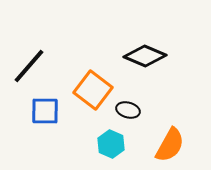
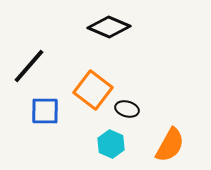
black diamond: moved 36 px left, 29 px up
black ellipse: moved 1 px left, 1 px up
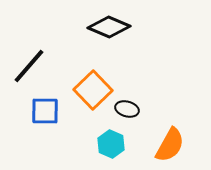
orange square: rotated 9 degrees clockwise
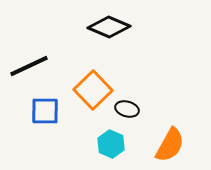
black line: rotated 24 degrees clockwise
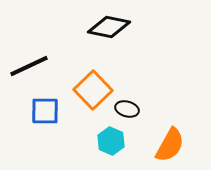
black diamond: rotated 12 degrees counterclockwise
cyan hexagon: moved 3 px up
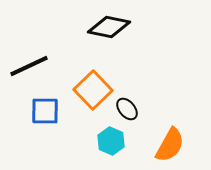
black ellipse: rotated 35 degrees clockwise
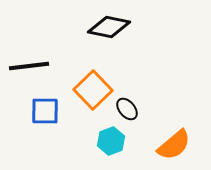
black line: rotated 18 degrees clockwise
cyan hexagon: rotated 16 degrees clockwise
orange semicircle: moved 4 px right; rotated 21 degrees clockwise
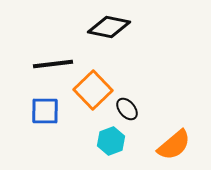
black line: moved 24 px right, 2 px up
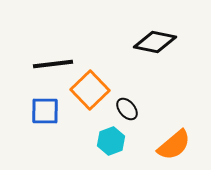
black diamond: moved 46 px right, 15 px down
orange square: moved 3 px left
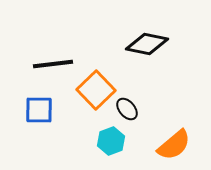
black diamond: moved 8 px left, 2 px down
orange square: moved 6 px right
blue square: moved 6 px left, 1 px up
